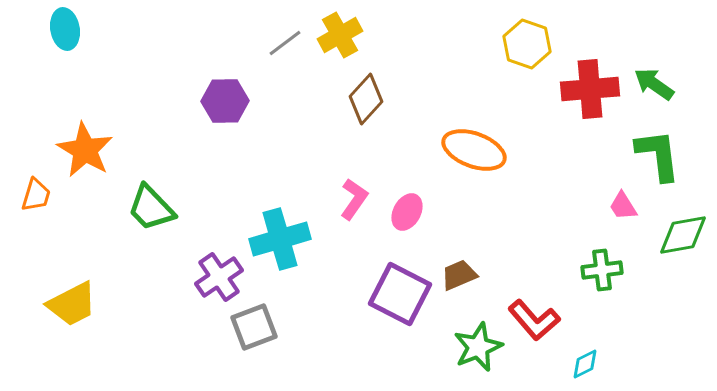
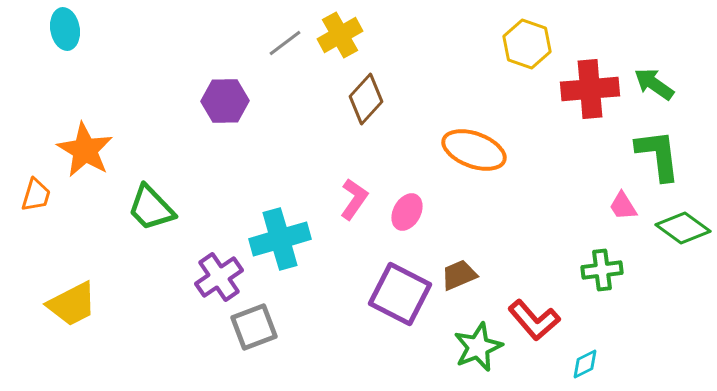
green diamond: moved 7 px up; rotated 46 degrees clockwise
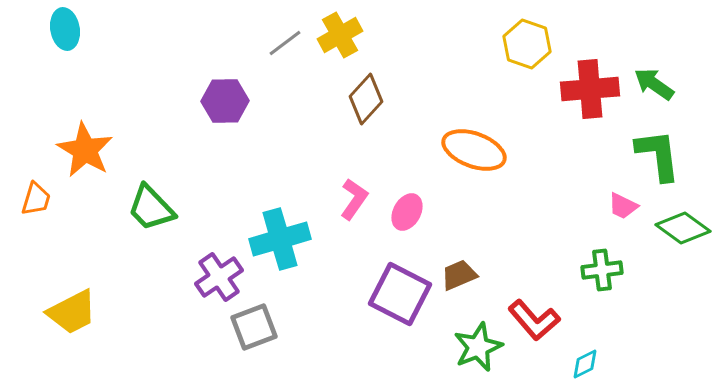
orange trapezoid: moved 4 px down
pink trapezoid: rotated 32 degrees counterclockwise
yellow trapezoid: moved 8 px down
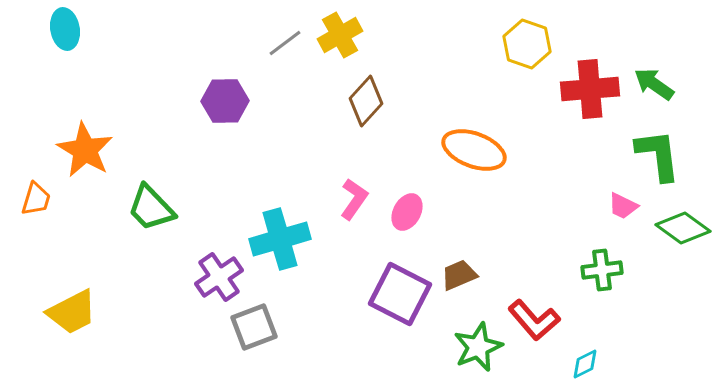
brown diamond: moved 2 px down
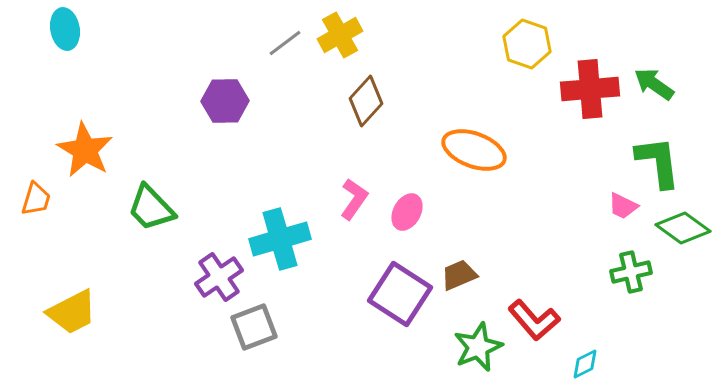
green L-shape: moved 7 px down
green cross: moved 29 px right, 2 px down; rotated 6 degrees counterclockwise
purple square: rotated 6 degrees clockwise
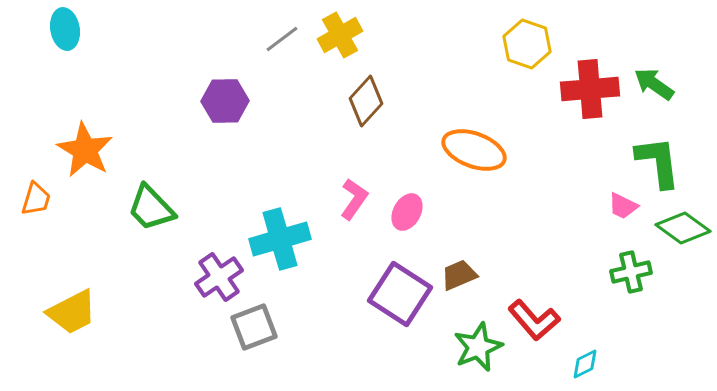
gray line: moved 3 px left, 4 px up
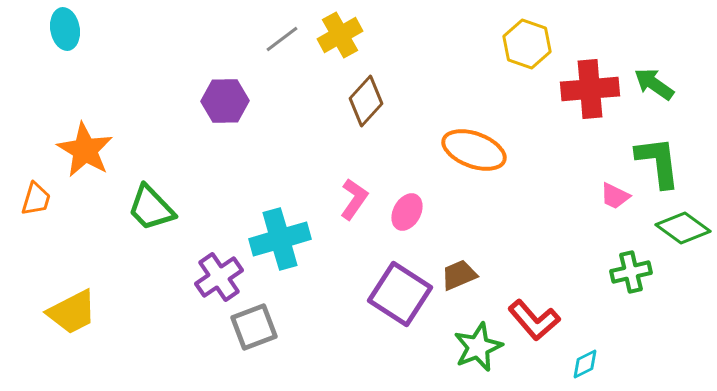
pink trapezoid: moved 8 px left, 10 px up
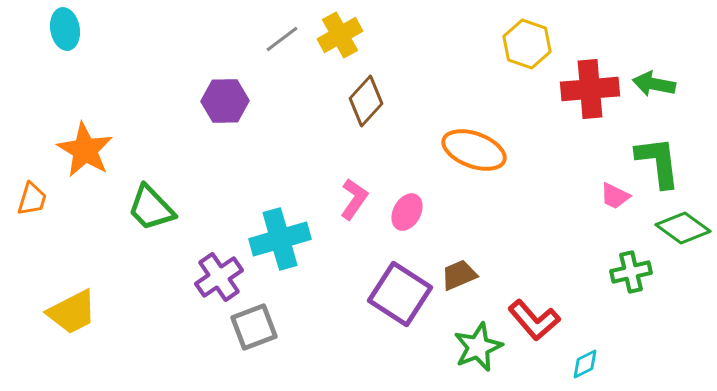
green arrow: rotated 24 degrees counterclockwise
orange trapezoid: moved 4 px left
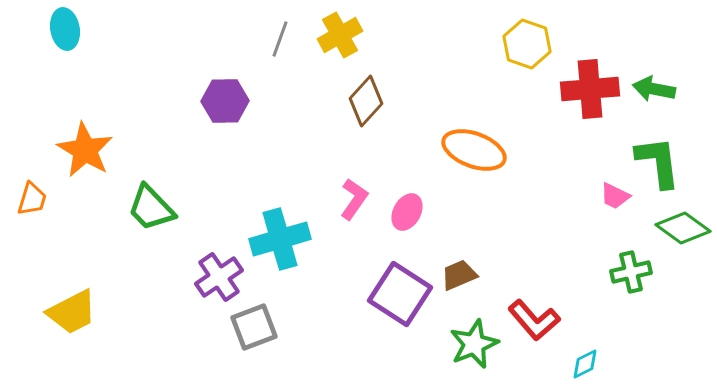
gray line: moved 2 px left; rotated 33 degrees counterclockwise
green arrow: moved 5 px down
green star: moved 4 px left, 3 px up
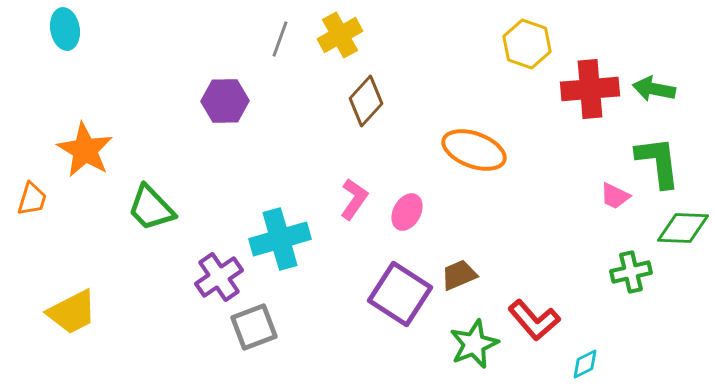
green diamond: rotated 34 degrees counterclockwise
